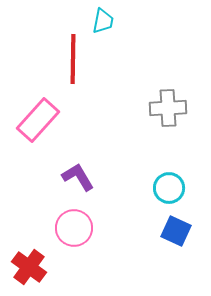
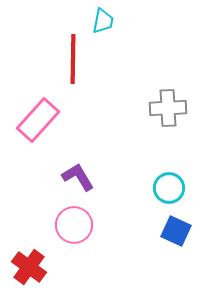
pink circle: moved 3 px up
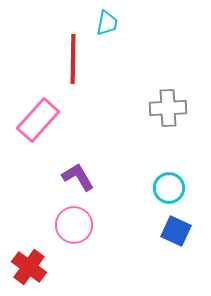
cyan trapezoid: moved 4 px right, 2 px down
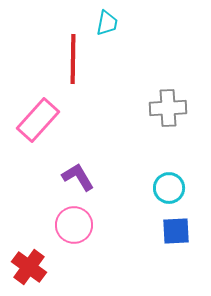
blue square: rotated 28 degrees counterclockwise
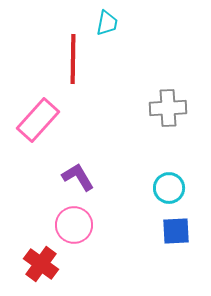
red cross: moved 12 px right, 3 px up
